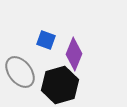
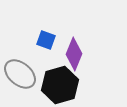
gray ellipse: moved 2 px down; rotated 12 degrees counterclockwise
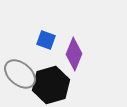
black hexagon: moved 9 px left
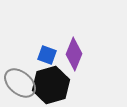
blue square: moved 1 px right, 15 px down
gray ellipse: moved 9 px down
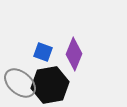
blue square: moved 4 px left, 3 px up
black hexagon: moved 1 px left; rotated 6 degrees clockwise
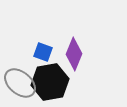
black hexagon: moved 3 px up
